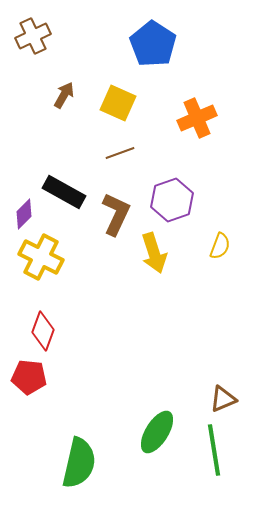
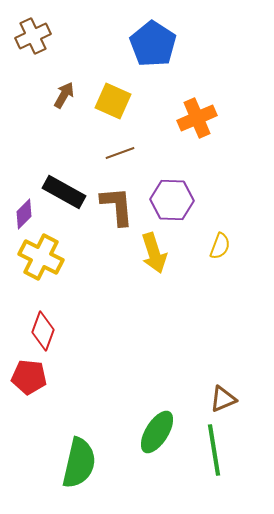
yellow square: moved 5 px left, 2 px up
purple hexagon: rotated 21 degrees clockwise
brown L-shape: moved 1 px right, 8 px up; rotated 30 degrees counterclockwise
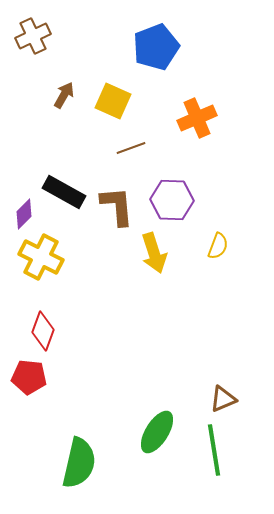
blue pentagon: moved 3 px right, 3 px down; rotated 18 degrees clockwise
brown line: moved 11 px right, 5 px up
yellow semicircle: moved 2 px left
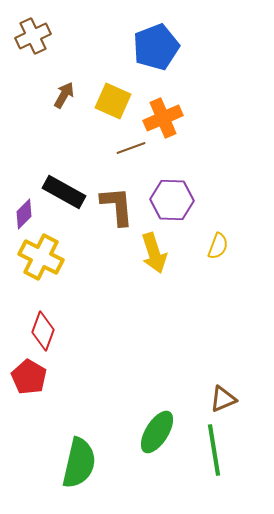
orange cross: moved 34 px left
red pentagon: rotated 24 degrees clockwise
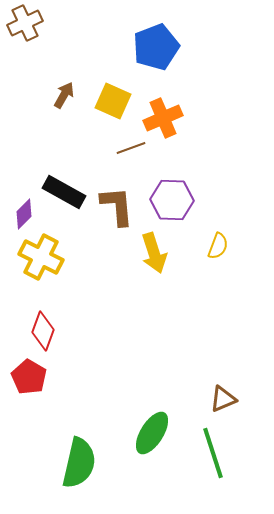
brown cross: moved 8 px left, 13 px up
green ellipse: moved 5 px left, 1 px down
green line: moved 1 px left, 3 px down; rotated 9 degrees counterclockwise
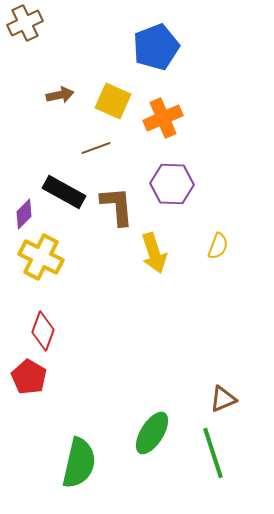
brown arrow: moved 4 px left; rotated 48 degrees clockwise
brown line: moved 35 px left
purple hexagon: moved 16 px up
